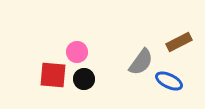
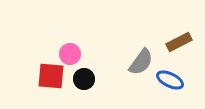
pink circle: moved 7 px left, 2 px down
red square: moved 2 px left, 1 px down
blue ellipse: moved 1 px right, 1 px up
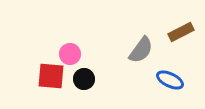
brown rectangle: moved 2 px right, 10 px up
gray semicircle: moved 12 px up
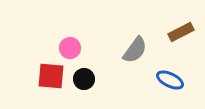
gray semicircle: moved 6 px left
pink circle: moved 6 px up
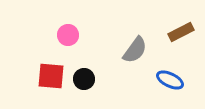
pink circle: moved 2 px left, 13 px up
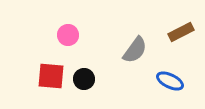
blue ellipse: moved 1 px down
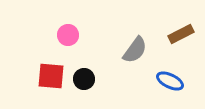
brown rectangle: moved 2 px down
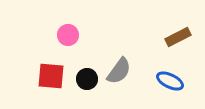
brown rectangle: moved 3 px left, 3 px down
gray semicircle: moved 16 px left, 21 px down
black circle: moved 3 px right
